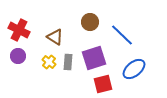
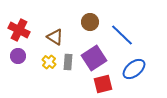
purple square: rotated 15 degrees counterclockwise
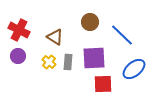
purple square: rotated 30 degrees clockwise
red square: rotated 12 degrees clockwise
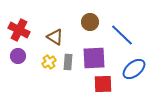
yellow cross: rotated 16 degrees clockwise
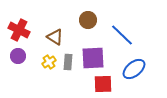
brown circle: moved 2 px left, 2 px up
purple square: moved 1 px left
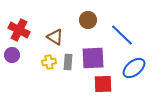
purple circle: moved 6 px left, 1 px up
yellow cross: rotated 24 degrees clockwise
blue ellipse: moved 1 px up
